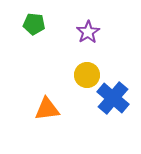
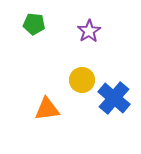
purple star: moved 1 px right, 1 px up
yellow circle: moved 5 px left, 5 px down
blue cross: moved 1 px right
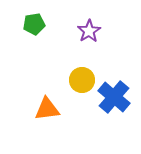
green pentagon: rotated 15 degrees counterclockwise
blue cross: moved 1 px up
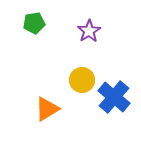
green pentagon: moved 1 px up
orange triangle: rotated 24 degrees counterclockwise
